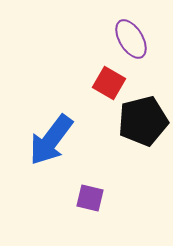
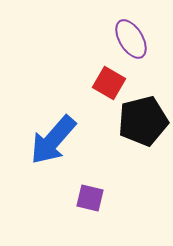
blue arrow: moved 2 px right; rotated 4 degrees clockwise
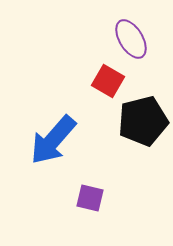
red square: moved 1 px left, 2 px up
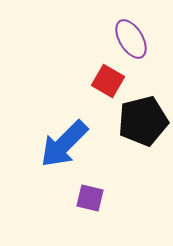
blue arrow: moved 11 px right, 4 px down; rotated 4 degrees clockwise
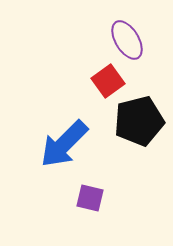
purple ellipse: moved 4 px left, 1 px down
red square: rotated 24 degrees clockwise
black pentagon: moved 4 px left
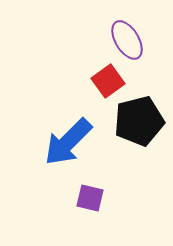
blue arrow: moved 4 px right, 2 px up
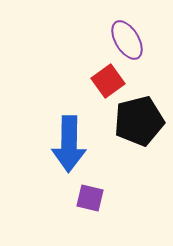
blue arrow: moved 1 px right, 2 px down; rotated 44 degrees counterclockwise
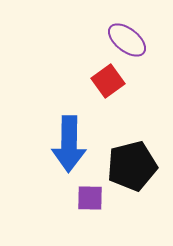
purple ellipse: rotated 21 degrees counterclockwise
black pentagon: moved 7 px left, 45 px down
purple square: rotated 12 degrees counterclockwise
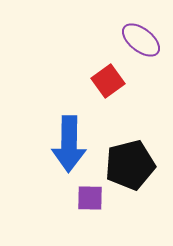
purple ellipse: moved 14 px right
black pentagon: moved 2 px left, 1 px up
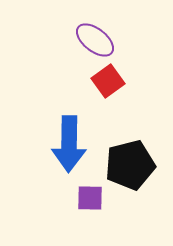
purple ellipse: moved 46 px left
